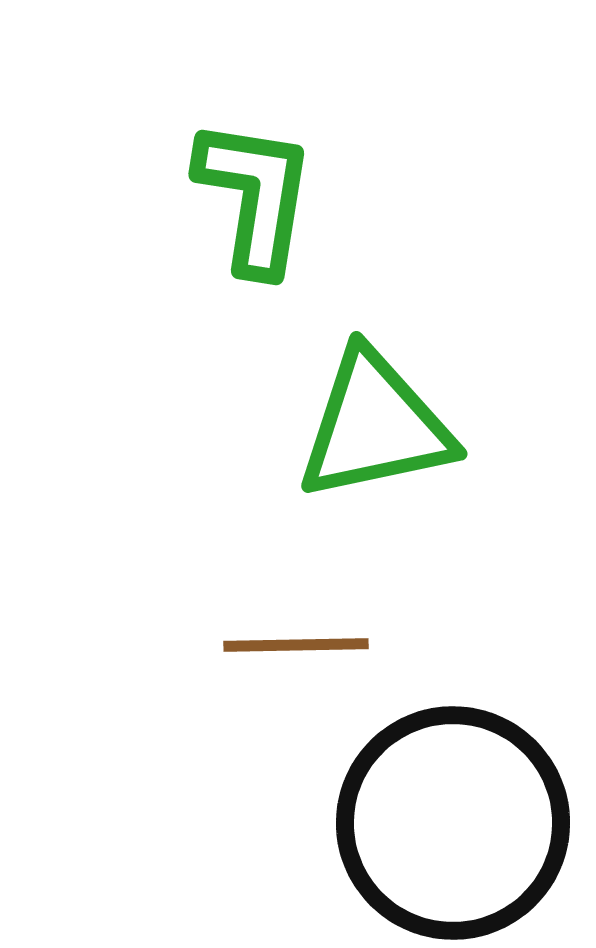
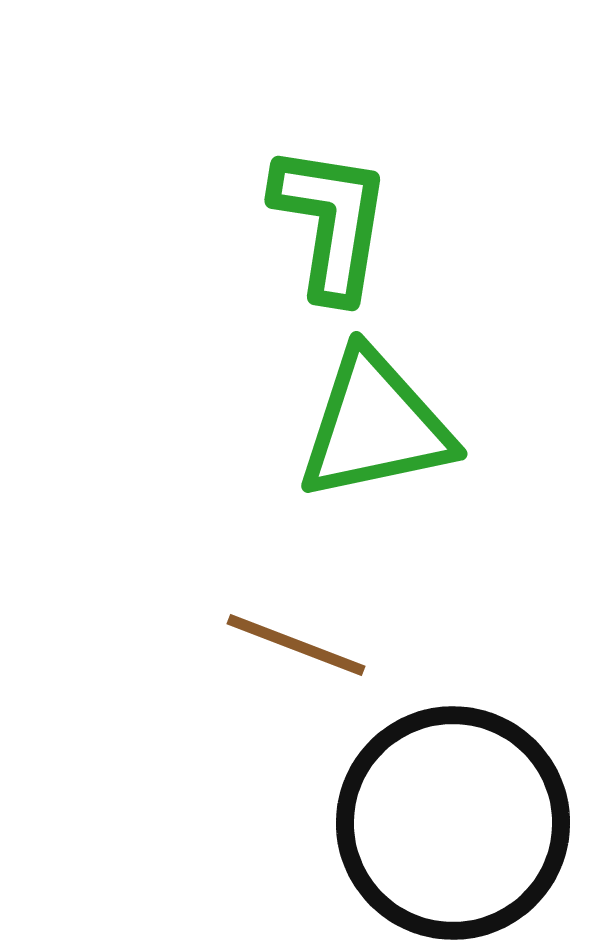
green L-shape: moved 76 px right, 26 px down
brown line: rotated 22 degrees clockwise
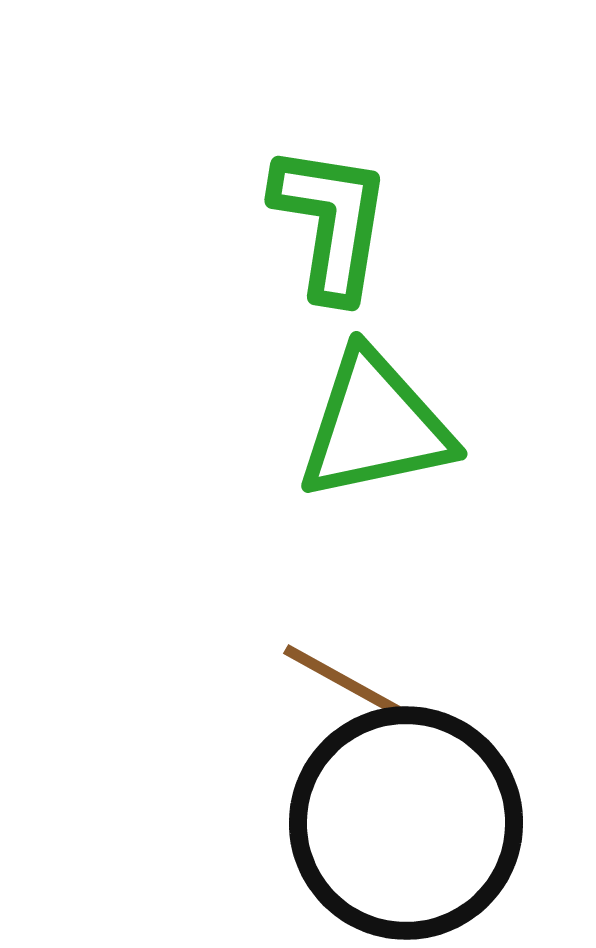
brown line: moved 53 px right, 39 px down; rotated 8 degrees clockwise
black circle: moved 47 px left
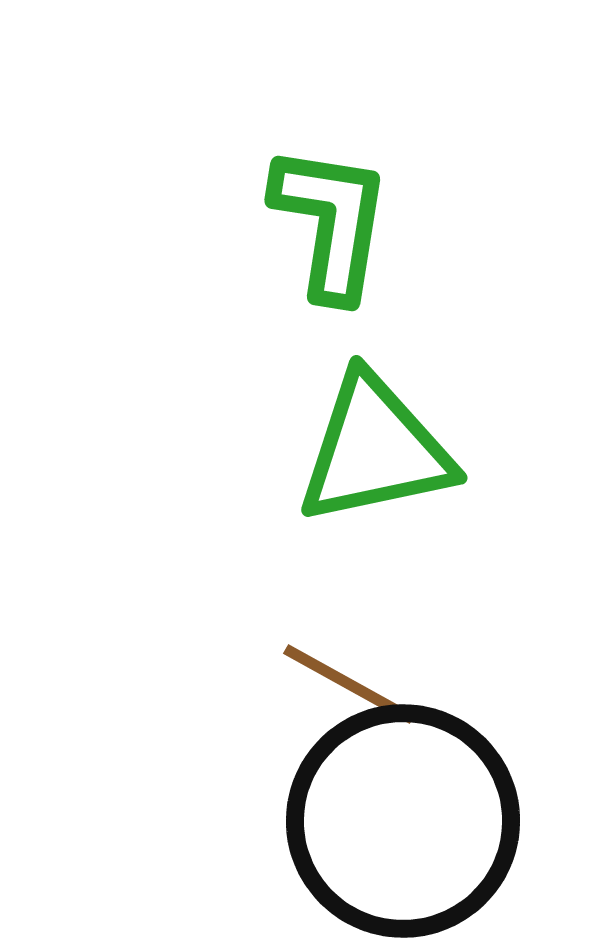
green triangle: moved 24 px down
black circle: moved 3 px left, 2 px up
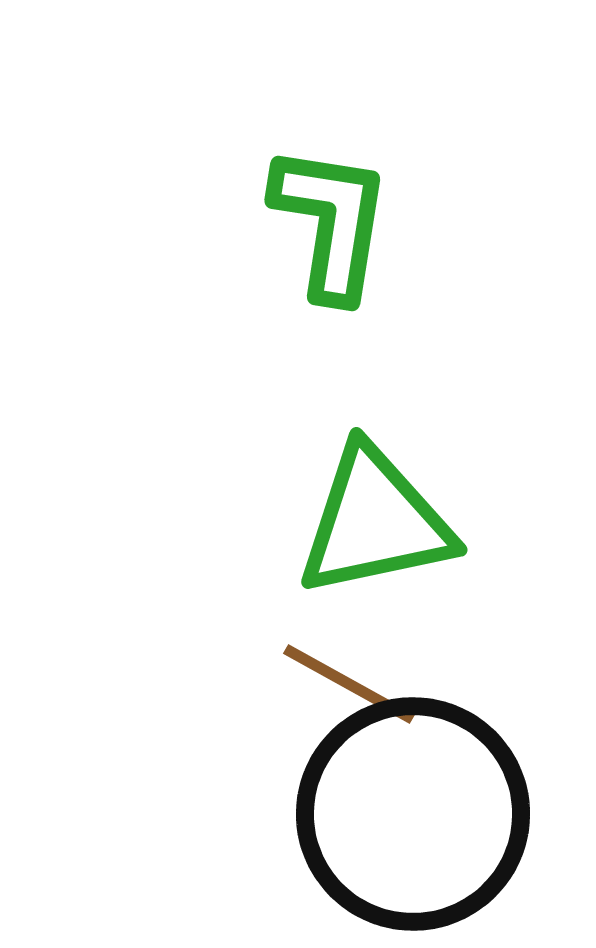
green triangle: moved 72 px down
black circle: moved 10 px right, 7 px up
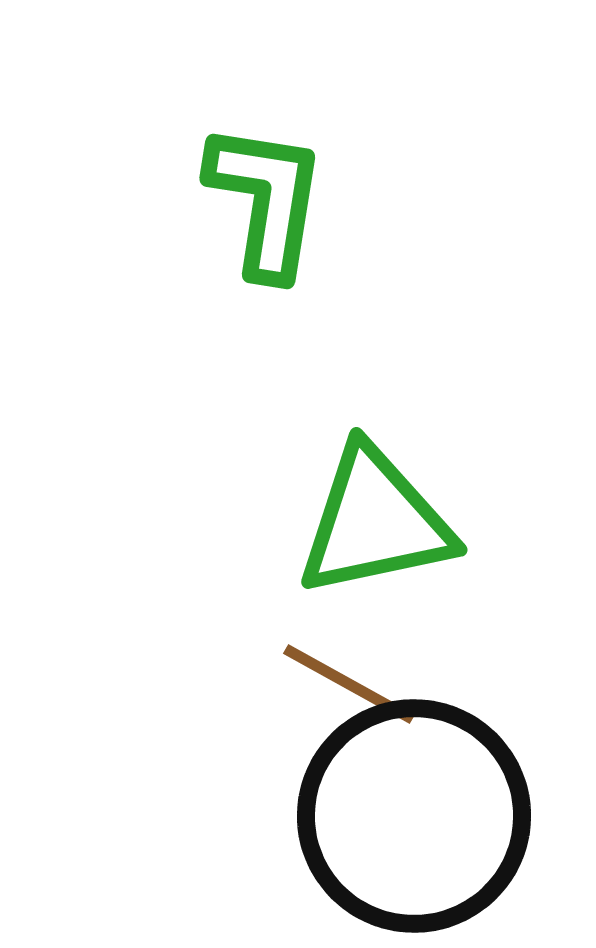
green L-shape: moved 65 px left, 22 px up
black circle: moved 1 px right, 2 px down
